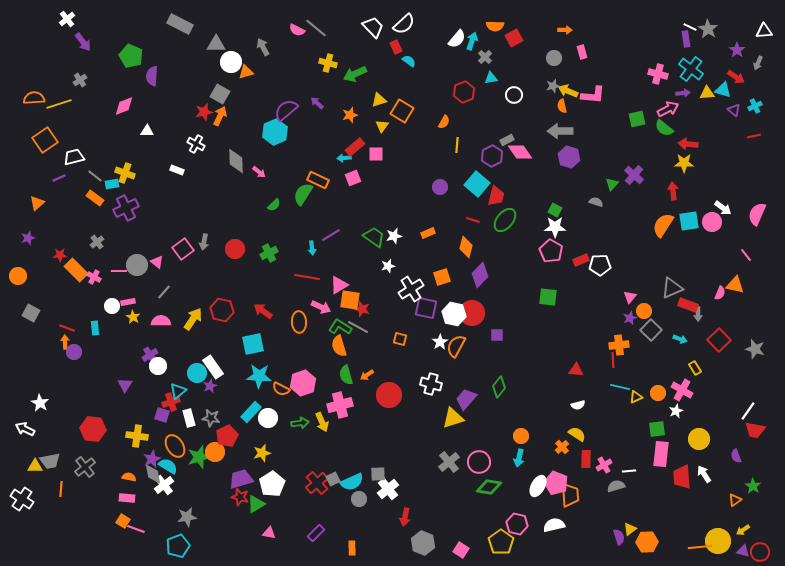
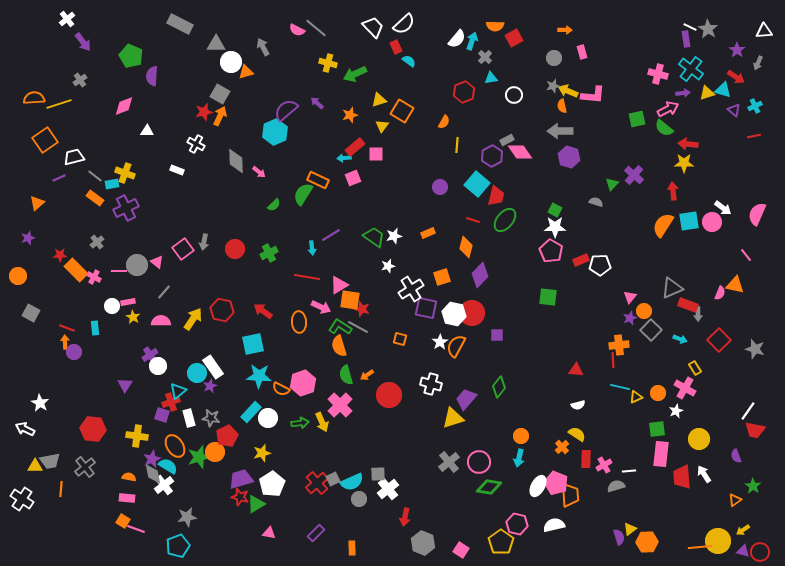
yellow triangle at (707, 93): rotated 14 degrees counterclockwise
pink cross at (682, 390): moved 3 px right, 2 px up
pink cross at (340, 405): rotated 30 degrees counterclockwise
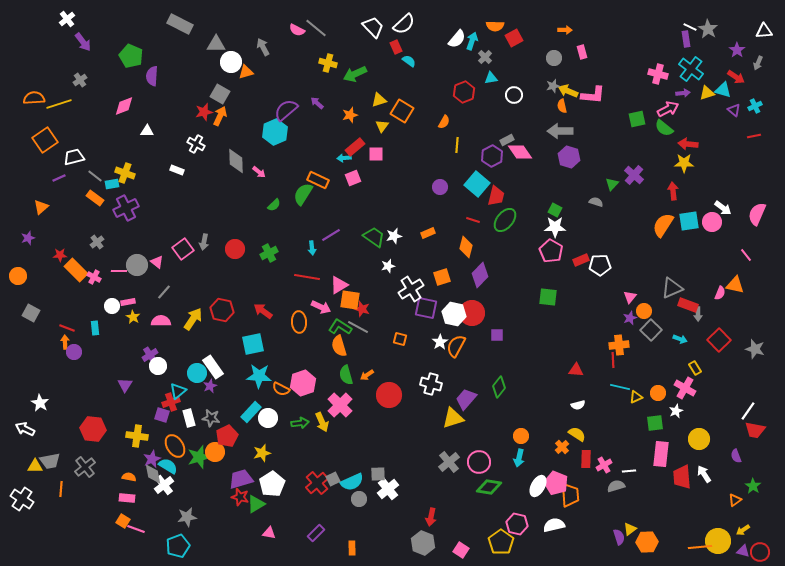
orange triangle at (37, 203): moved 4 px right, 4 px down
green square at (657, 429): moved 2 px left, 6 px up
red arrow at (405, 517): moved 26 px right
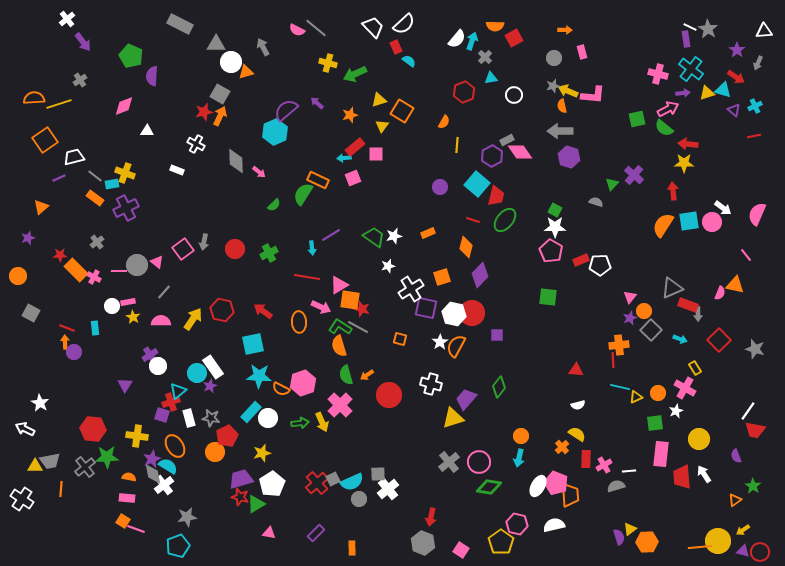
green star at (199, 457): moved 92 px left; rotated 15 degrees clockwise
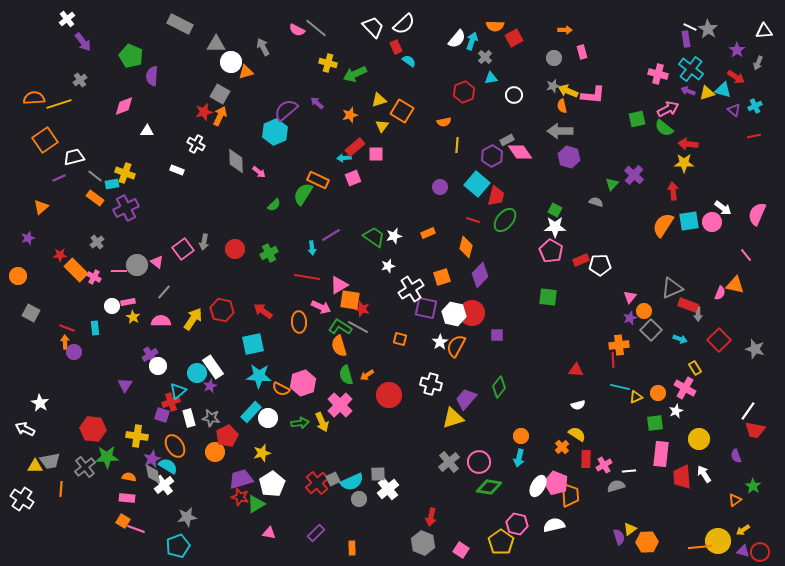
purple arrow at (683, 93): moved 5 px right, 2 px up; rotated 152 degrees counterclockwise
orange semicircle at (444, 122): rotated 48 degrees clockwise
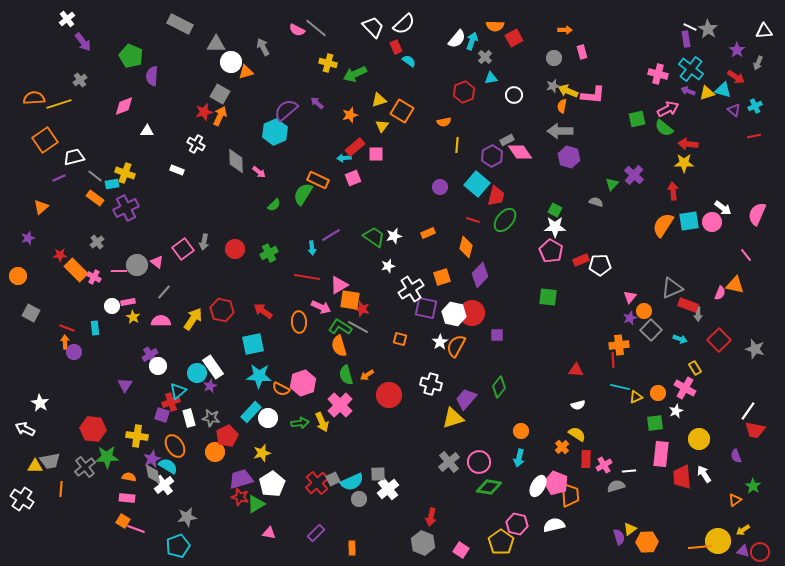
orange semicircle at (562, 106): rotated 24 degrees clockwise
orange circle at (521, 436): moved 5 px up
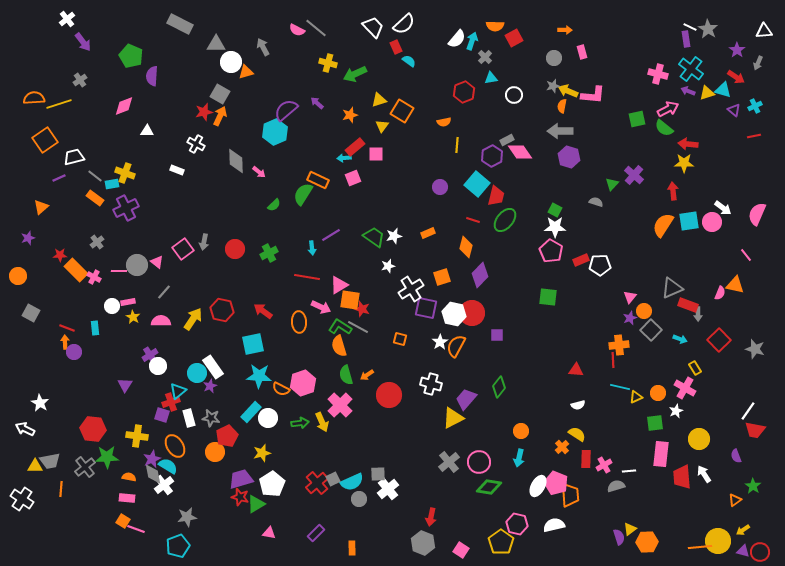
yellow triangle at (453, 418): rotated 10 degrees counterclockwise
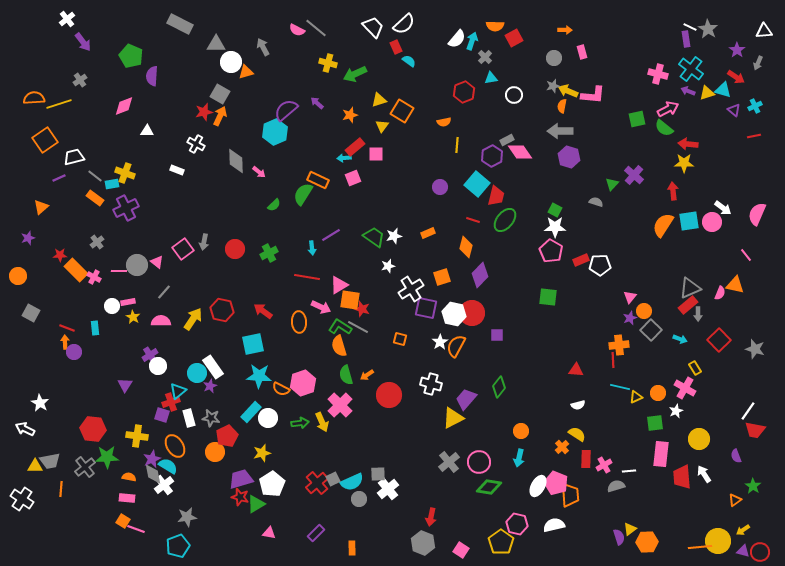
gray triangle at (672, 288): moved 18 px right
red rectangle at (688, 305): rotated 60 degrees counterclockwise
